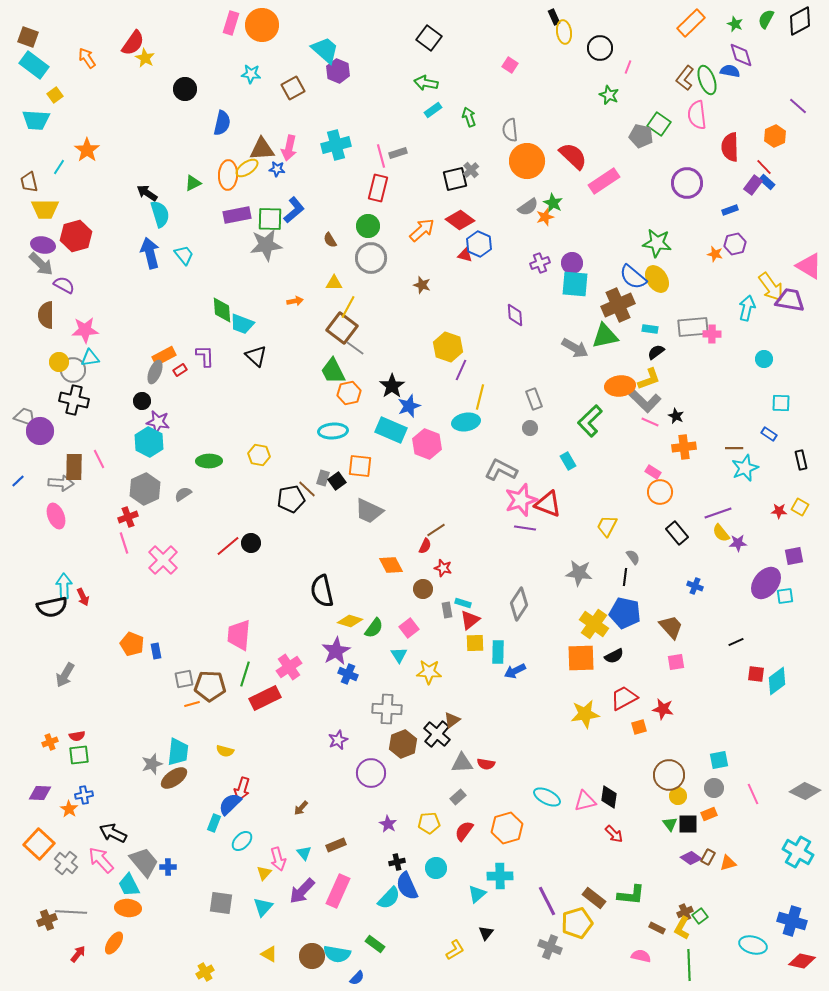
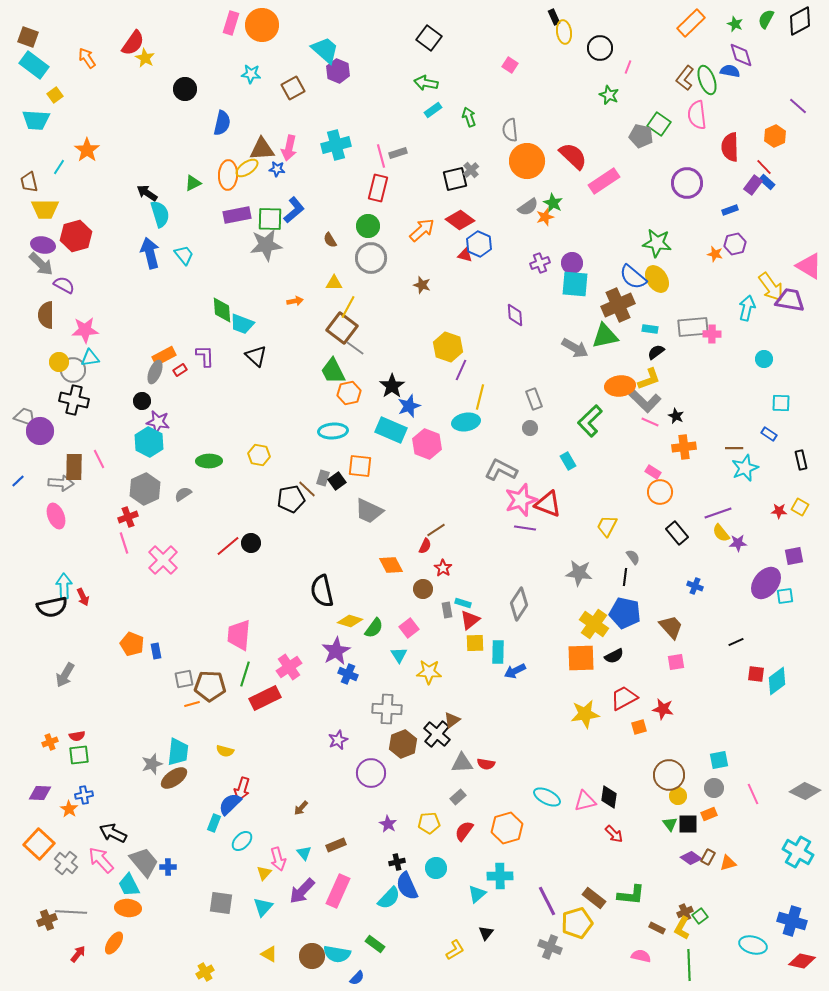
red star at (443, 568): rotated 18 degrees clockwise
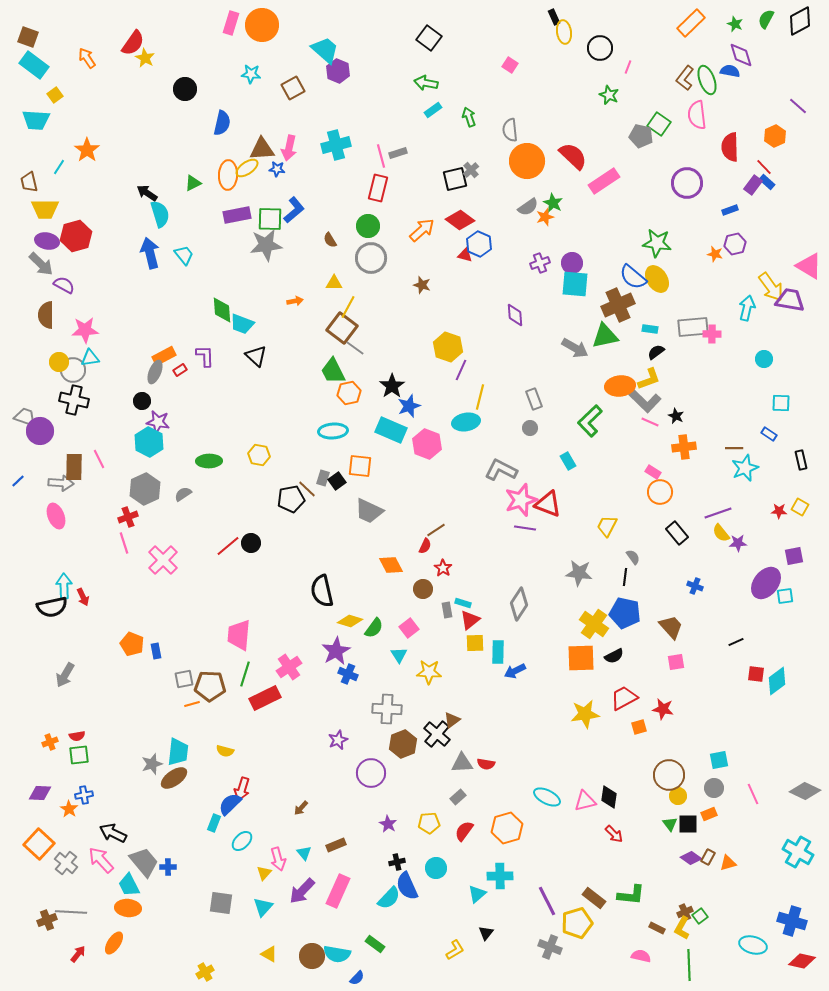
purple ellipse at (43, 245): moved 4 px right, 4 px up
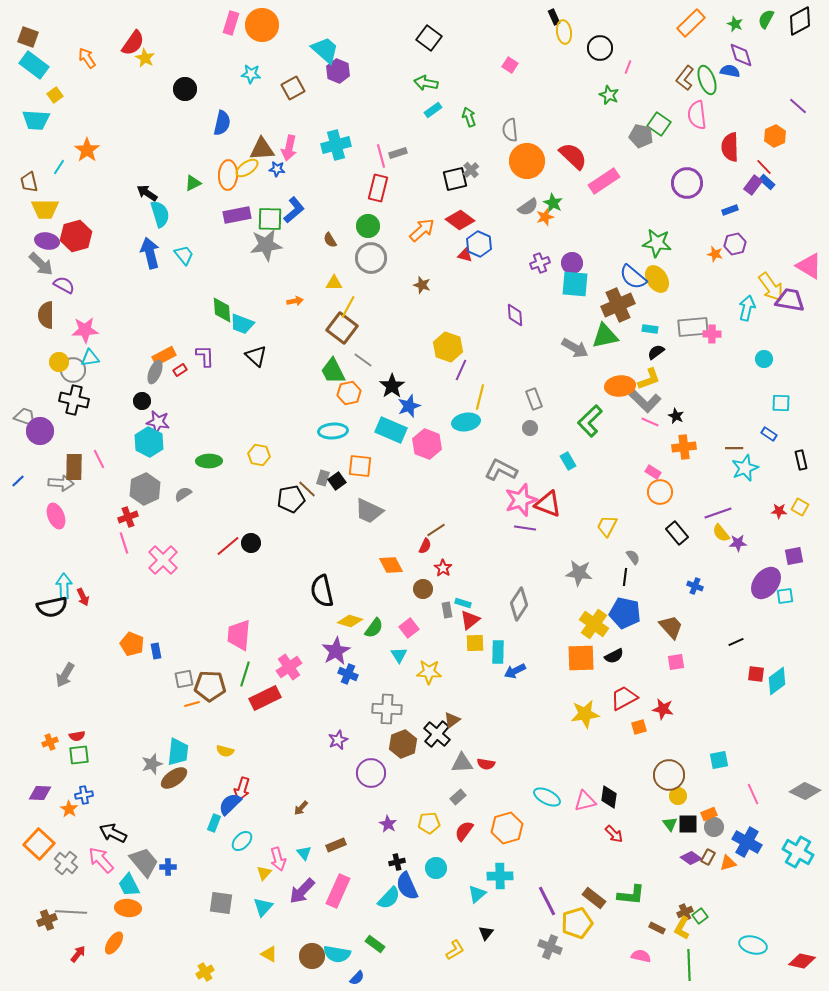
gray line at (355, 348): moved 8 px right, 12 px down
gray circle at (714, 788): moved 39 px down
blue cross at (792, 921): moved 45 px left, 79 px up; rotated 12 degrees clockwise
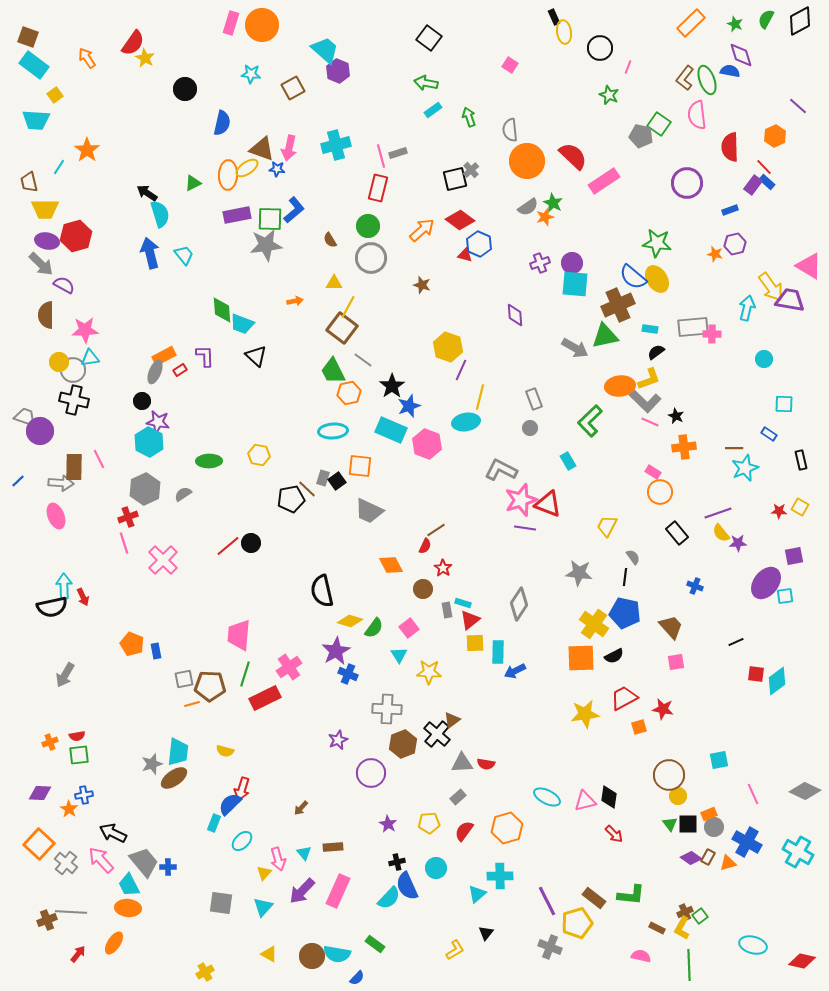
brown triangle at (262, 149): rotated 24 degrees clockwise
cyan square at (781, 403): moved 3 px right, 1 px down
brown rectangle at (336, 845): moved 3 px left, 2 px down; rotated 18 degrees clockwise
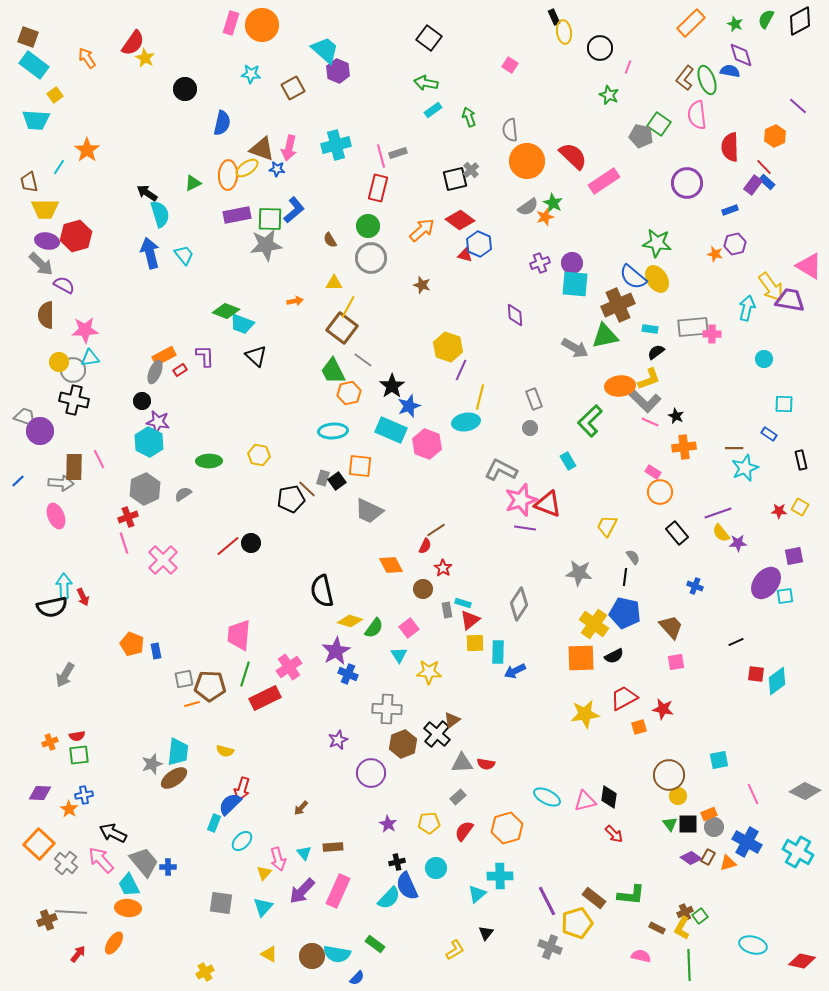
green diamond at (222, 310): moved 4 px right, 1 px down; rotated 64 degrees counterclockwise
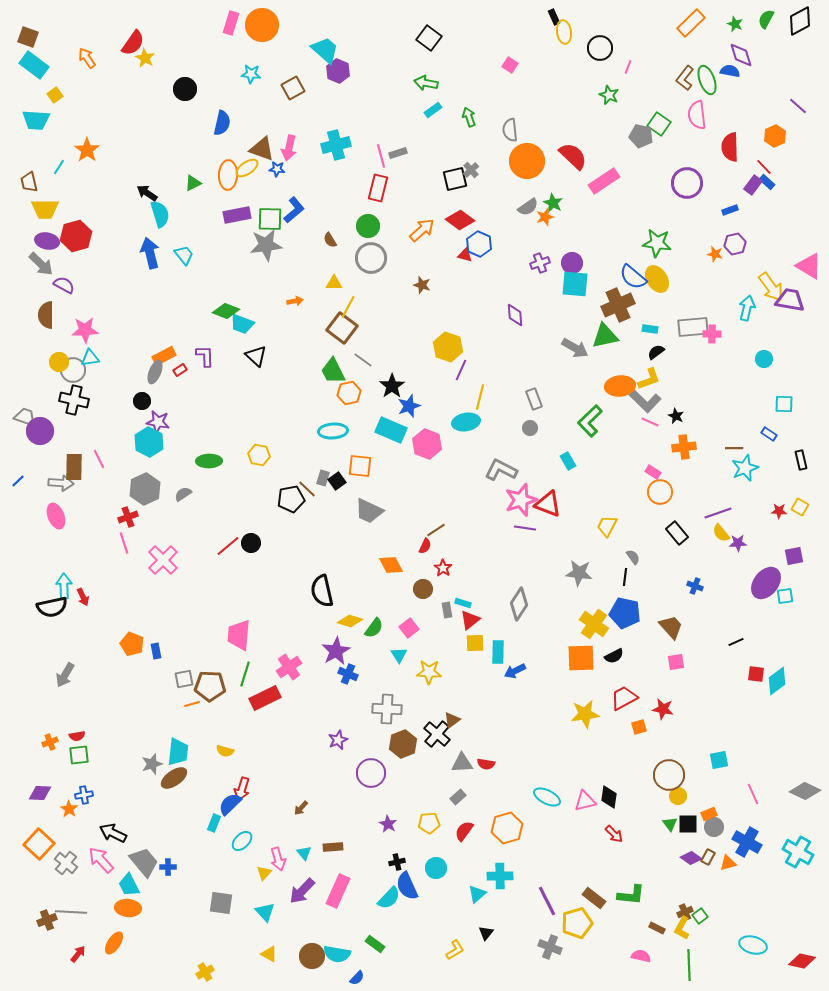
cyan triangle at (263, 907): moved 2 px right, 5 px down; rotated 25 degrees counterclockwise
